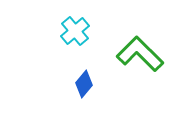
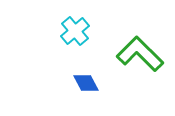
blue diamond: moved 2 px right, 1 px up; rotated 68 degrees counterclockwise
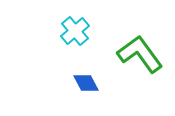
green L-shape: rotated 9 degrees clockwise
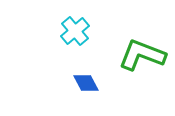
green L-shape: moved 2 px right, 1 px down; rotated 33 degrees counterclockwise
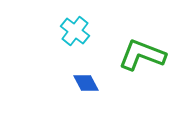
cyan cross: rotated 12 degrees counterclockwise
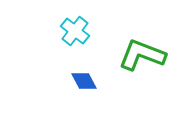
blue diamond: moved 2 px left, 2 px up
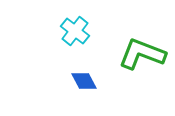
green L-shape: moved 1 px up
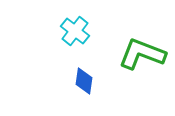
blue diamond: rotated 36 degrees clockwise
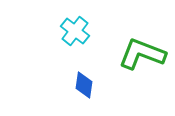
blue diamond: moved 4 px down
